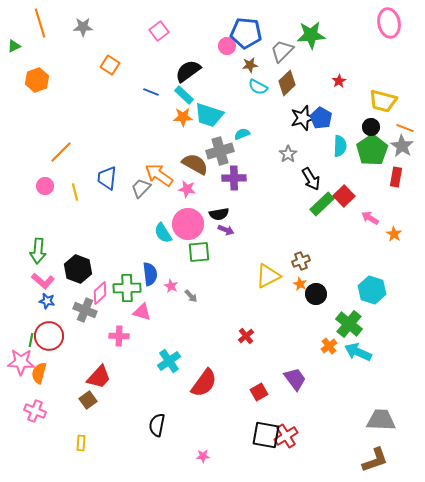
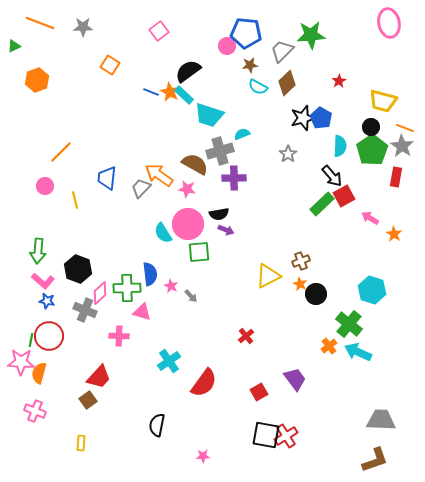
orange line at (40, 23): rotated 52 degrees counterclockwise
orange star at (183, 117): moved 13 px left, 25 px up; rotated 30 degrees clockwise
black arrow at (311, 179): moved 21 px right, 3 px up; rotated 10 degrees counterclockwise
yellow line at (75, 192): moved 8 px down
red square at (344, 196): rotated 15 degrees clockwise
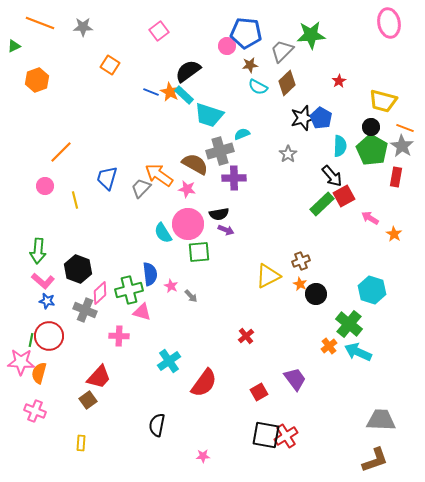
green pentagon at (372, 150): rotated 8 degrees counterclockwise
blue trapezoid at (107, 178): rotated 10 degrees clockwise
green cross at (127, 288): moved 2 px right, 2 px down; rotated 12 degrees counterclockwise
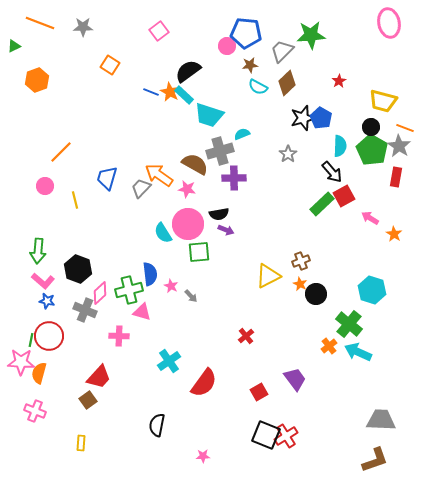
gray star at (402, 146): moved 3 px left
black arrow at (332, 176): moved 4 px up
black square at (266, 435): rotated 12 degrees clockwise
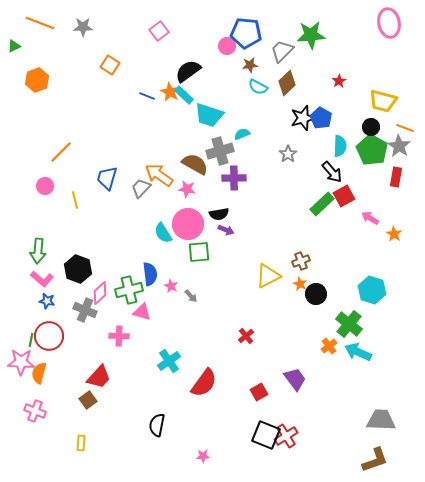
blue line at (151, 92): moved 4 px left, 4 px down
pink L-shape at (43, 281): moved 1 px left, 2 px up
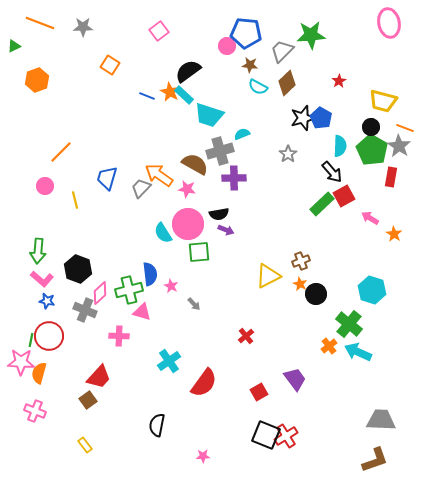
brown star at (250, 65): rotated 14 degrees clockwise
red rectangle at (396, 177): moved 5 px left
gray arrow at (191, 296): moved 3 px right, 8 px down
yellow rectangle at (81, 443): moved 4 px right, 2 px down; rotated 42 degrees counterclockwise
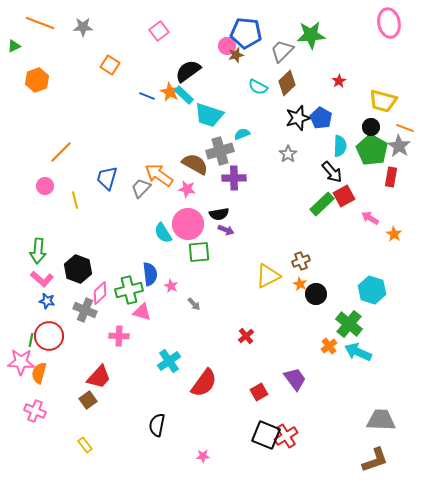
brown star at (250, 65): moved 14 px left, 10 px up; rotated 21 degrees counterclockwise
black star at (303, 118): moved 5 px left
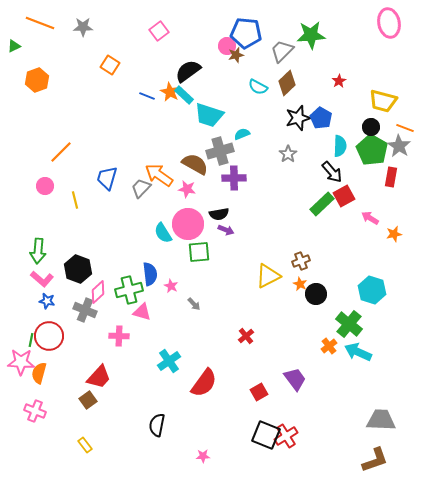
orange star at (394, 234): rotated 28 degrees clockwise
pink diamond at (100, 293): moved 2 px left, 1 px up
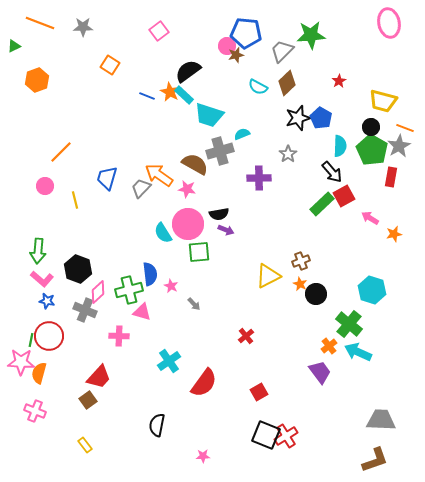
gray star at (399, 146): rotated 10 degrees clockwise
purple cross at (234, 178): moved 25 px right
purple trapezoid at (295, 379): moved 25 px right, 7 px up
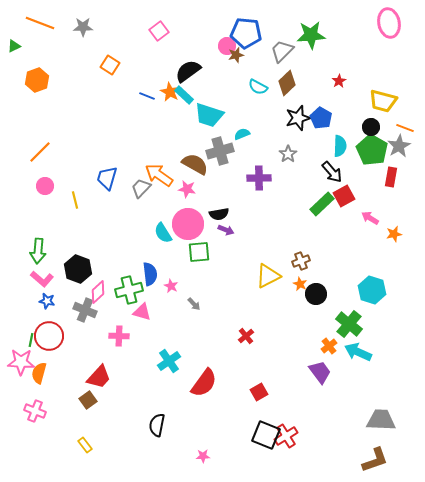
orange line at (61, 152): moved 21 px left
